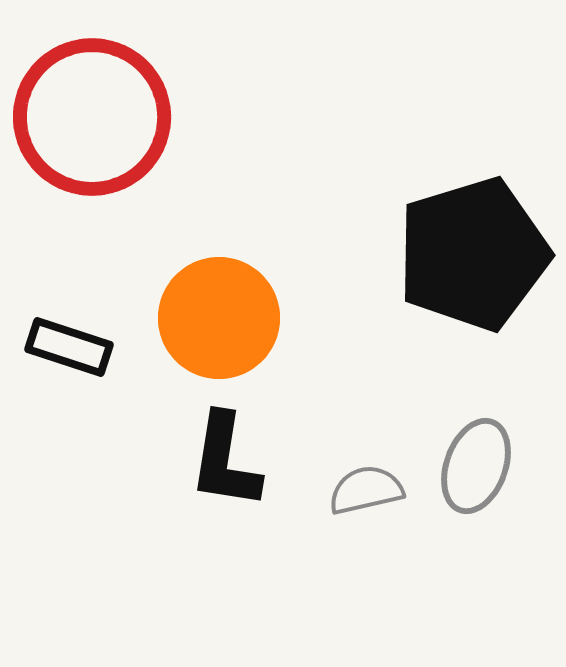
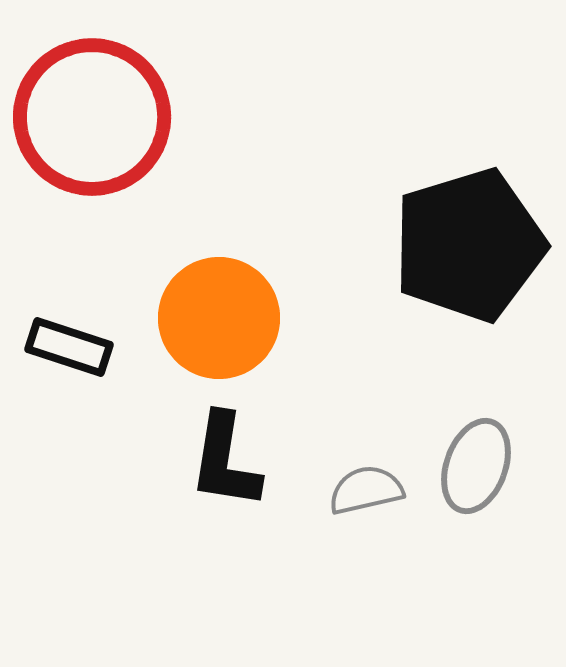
black pentagon: moved 4 px left, 9 px up
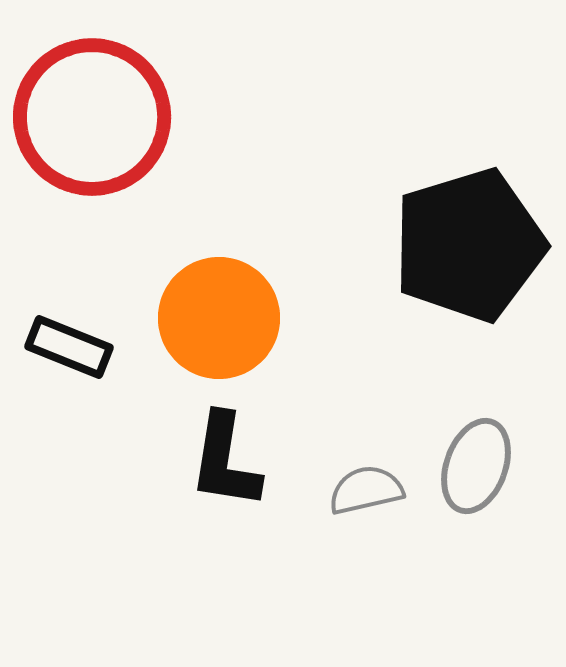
black rectangle: rotated 4 degrees clockwise
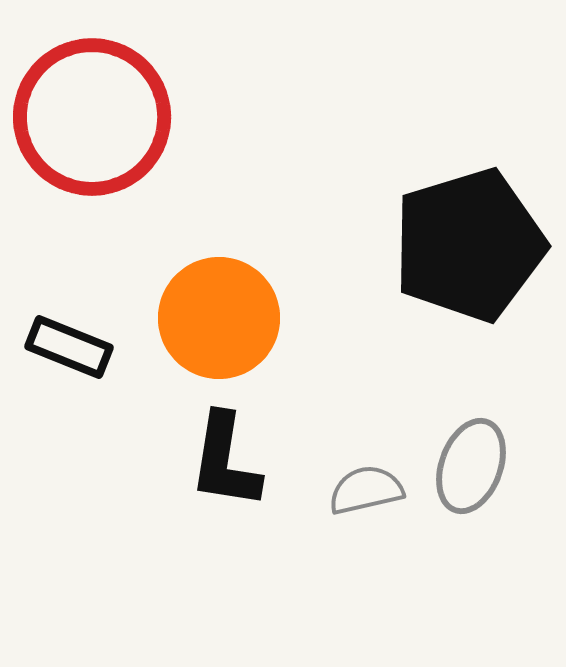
gray ellipse: moved 5 px left
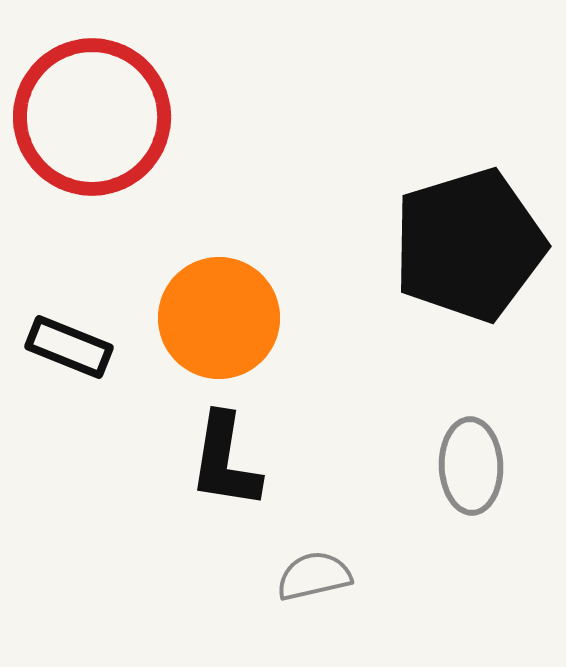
gray ellipse: rotated 22 degrees counterclockwise
gray semicircle: moved 52 px left, 86 px down
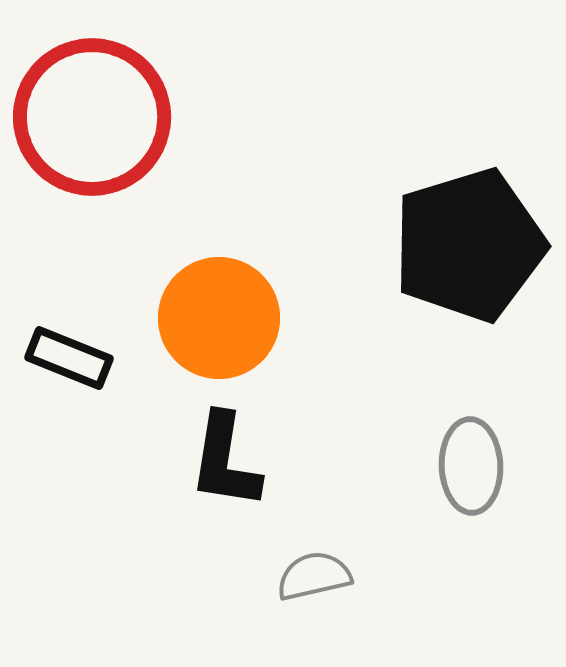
black rectangle: moved 11 px down
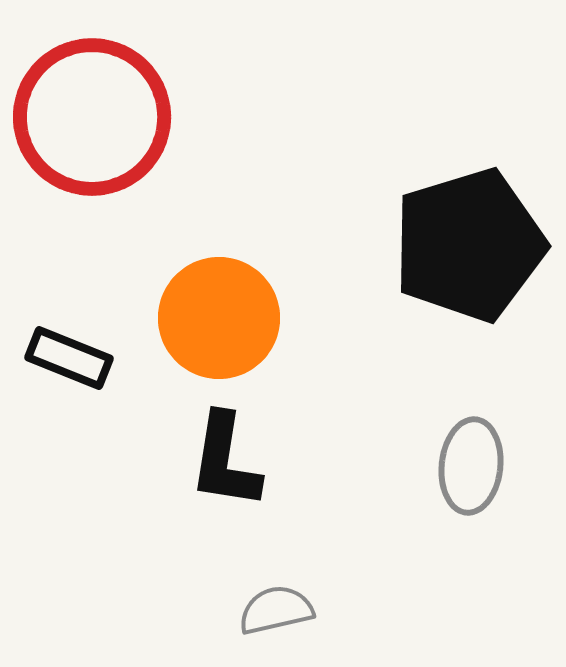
gray ellipse: rotated 8 degrees clockwise
gray semicircle: moved 38 px left, 34 px down
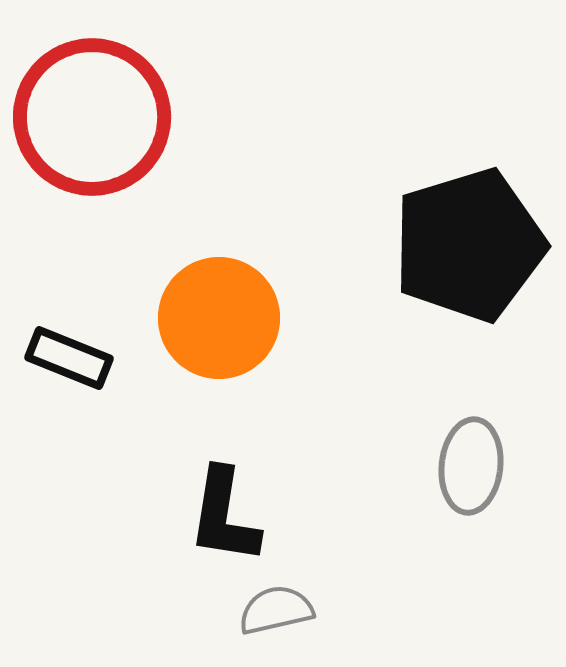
black L-shape: moved 1 px left, 55 px down
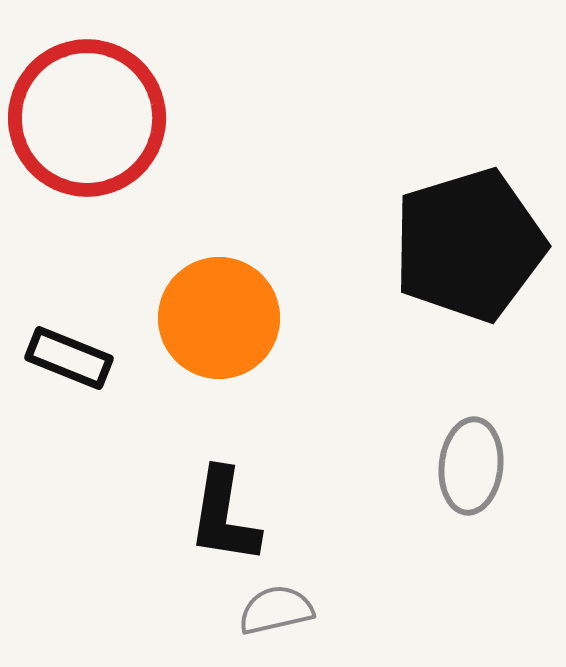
red circle: moved 5 px left, 1 px down
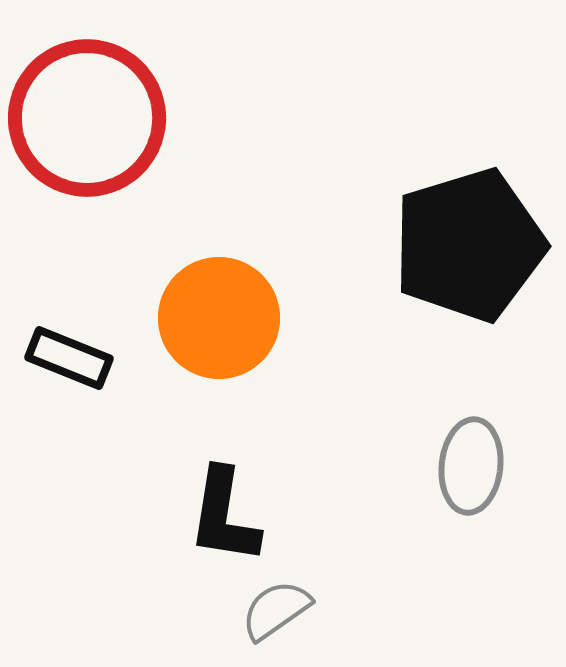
gray semicircle: rotated 22 degrees counterclockwise
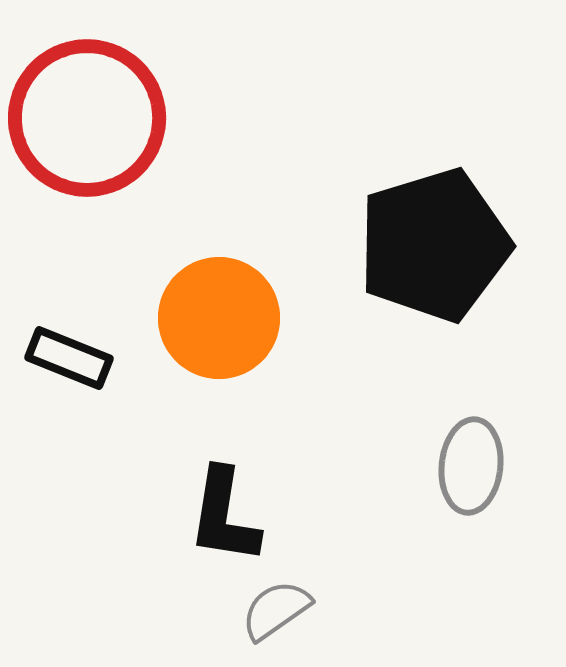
black pentagon: moved 35 px left
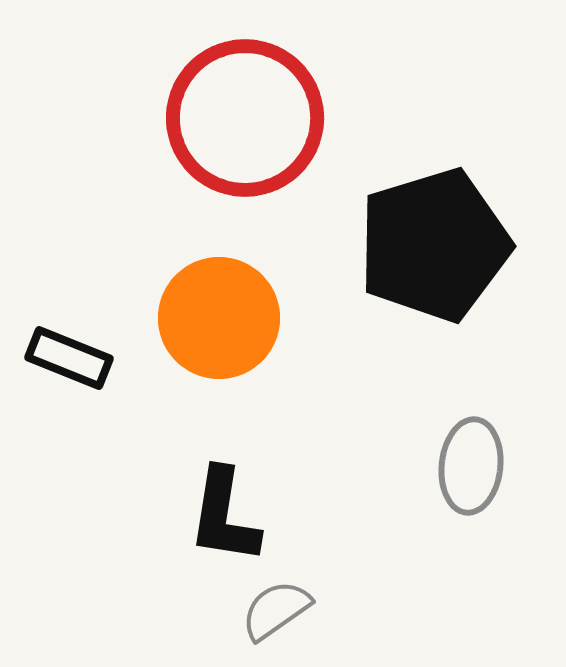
red circle: moved 158 px right
